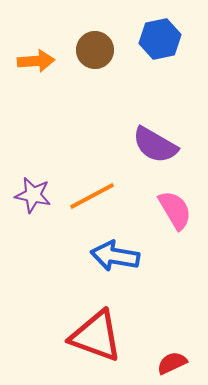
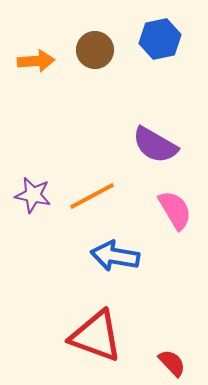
red semicircle: rotated 72 degrees clockwise
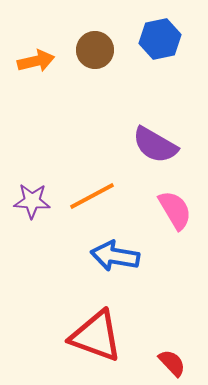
orange arrow: rotated 9 degrees counterclockwise
purple star: moved 1 px left, 6 px down; rotated 9 degrees counterclockwise
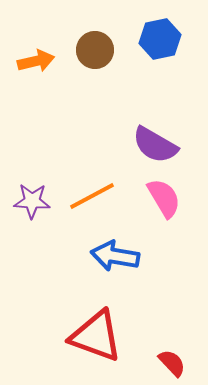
pink semicircle: moved 11 px left, 12 px up
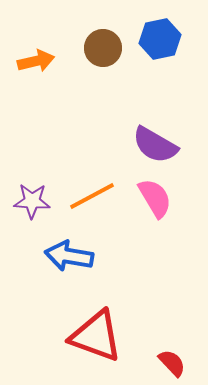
brown circle: moved 8 px right, 2 px up
pink semicircle: moved 9 px left
blue arrow: moved 46 px left
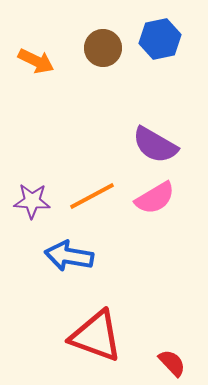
orange arrow: rotated 39 degrees clockwise
pink semicircle: rotated 90 degrees clockwise
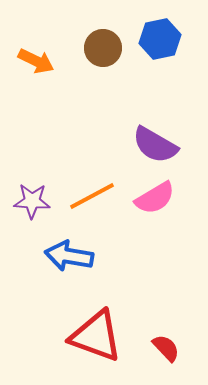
red semicircle: moved 6 px left, 15 px up
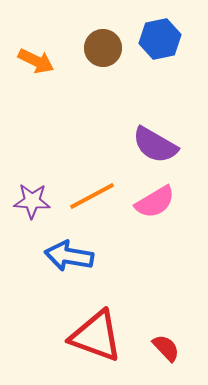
pink semicircle: moved 4 px down
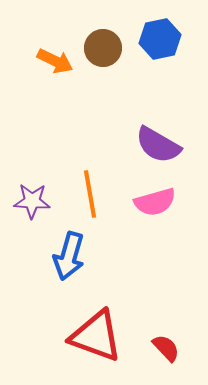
orange arrow: moved 19 px right
purple semicircle: moved 3 px right
orange line: moved 2 px left, 2 px up; rotated 72 degrees counterclockwise
pink semicircle: rotated 15 degrees clockwise
blue arrow: rotated 84 degrees counterclockwise
